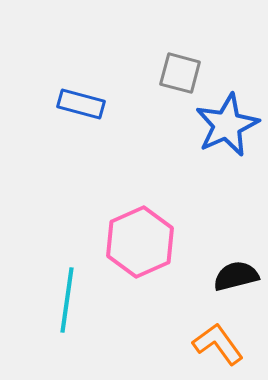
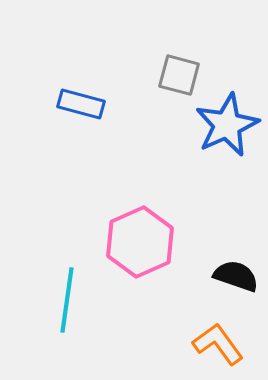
gray square: moved 1 px left, 2 px down
black semicircle: rotated 33 degrees clockwise
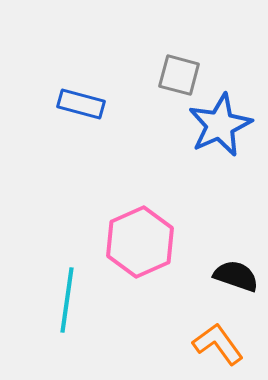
blue star: moved 7 px left
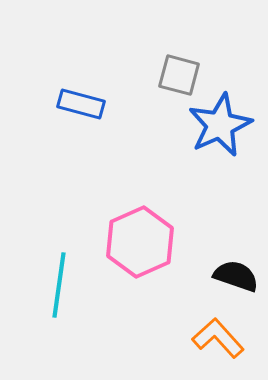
cyan line: moved 8 px left, 15 px up
orange L-shape: moved 6 px up; rotated 6 degrees counterclockwise
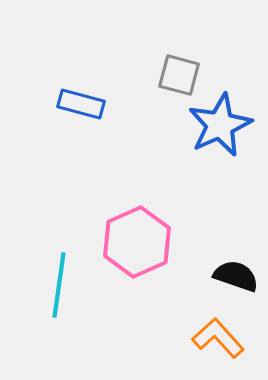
pink hexagon: moved 3 px left
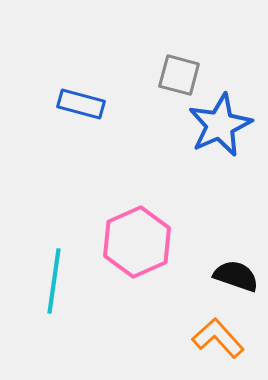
cyan line: moved 5 px left, 4 px up
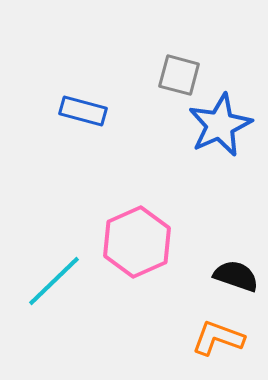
blue rectangle: moved 2 px right, 7 px down
cyan line: rotated 38 degrees clockwise
orange L-shape: rotated 28 degrees counterclockwise
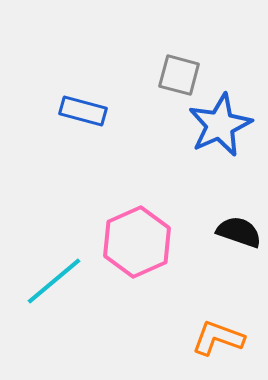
black semicircle: moved 3 px right, 44 px up
cyan line: rotated 4 degrees clockwise
